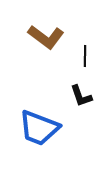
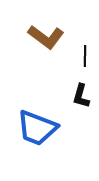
black L-shape: rotated 35 degrees clockwise
blue trapezoid: moved 2 px left
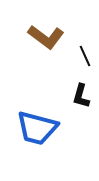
black line: rotated 25 degrees counterclockwise
blue trapezoid: rotated 6 degrees counterclockwise
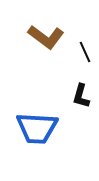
black line: moved 4 px up
blue trapezoid: rotated 12 degrees counterclockwise
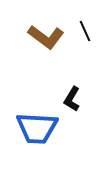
black line: moved 21 px up
black L-shape: moved 9 px left, 3 px down; rotated 15 degrees clockwise
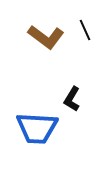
black line: moved 1 px up
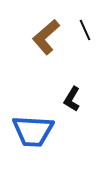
brown L-shape: rotated 102 degrees clockwise
blue trapezoid: moved 4 px left, 3 px down
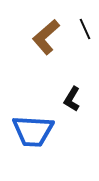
black line: moved 1 px up
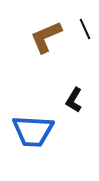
brown L-shape: rotated 18 degrees clockwise
black L-shape: moved 2 px right, 1 px down
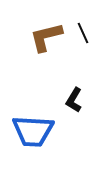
black line: moved 2 px left, 4 px down
brown L-shape: rotated 9 degrees clockwise
